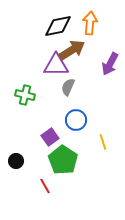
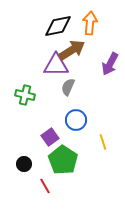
black circle: moved 8 px right, 3 px down
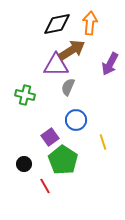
black diamond: moved 1 px left, 2 px up
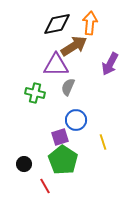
brown arrow: moved 2 px right, 4 px up
green cross: moved 10 px right, 2 px up
purple square: moved 10 px right; rotated 18 degrees clockwise
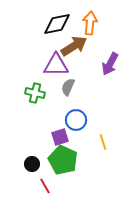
green pentagon: rotated 8 degrees counterclockwise
black circle: moved 8 px right
